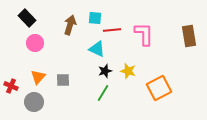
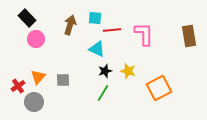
pink circle: moved 1 px right, 4 px up
red cross: moved 7 px right; rotated 32 degrees clockwise
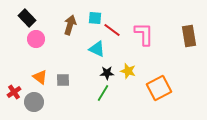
red line: rotated 42 degrees clockwise
black star: moved 2 px right, 2 px down; rotated 16 degrees clockwise
orange triangle: moved 2 px right; rotated 35 degrees counterclockwise
red cross: moved 4 px left, 6 px down
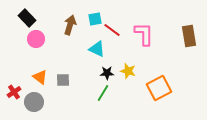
cyan square: moved 1 px down; rotated 16 degrees counterclockwise
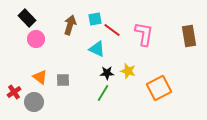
pink L-shape: rotated 10 degrees clockwise
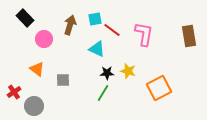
black rectangle: moved 2 px left
pink circle: moved 8 px right
orange triangle: moved 3 px left, 8 px up
gray circle: moved 4 px down
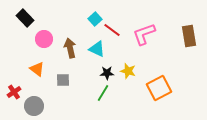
cyan square: rotated 32 degrees counterclockwise
brown arrow: moved 23 px down; rotated 30 degrees counterclockwise
pink L-shape: rotated 120 degrees counterclockwise
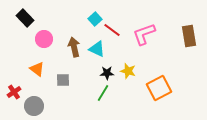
brown arrow: moved 4 px right, 1 px up
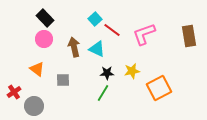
black rectangle: moved 20 px right
yellow star: moved 4 px right; rotated 28 degrees counterclockwise
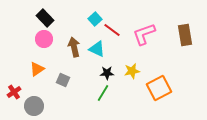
brown rectangle: moved 4 px left, 1 px up
orange triangle: rotated 49 degrees clockwise
gray square: rotated 24 degrees clockwise
